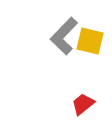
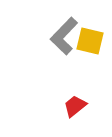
red trapezoid: moved 8 px left, 2 px down
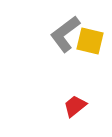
gray L-shape: moved 1 px right, 2 px up; rotated 9 degrees clockwise
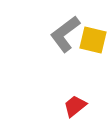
yellow square: moved 3 px right, 1 px up
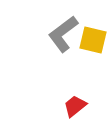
gray L-shape: moved 2 px left
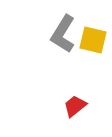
gray L-shape: rotated 21 degrees counterclockwise
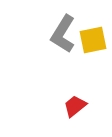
yellow square: rotated 24 degrees counterclockwise
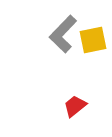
gray L-shape: rotated 12 degrees clockwise
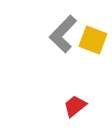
yellow square: rotated 32 degrees clockwise
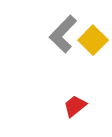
yellow square: rotated 24 degrees clockwise
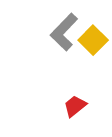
gray L-shape: moved 1 px right, 2 px up
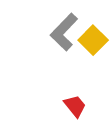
red trapezoid: rotated 90 degrees clockwise
